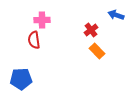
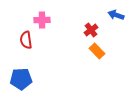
red semicircle: moved 8 px left
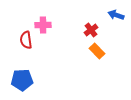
pink cross: moved 1 px right, 5 px down
blue pentagon: moved 1 px right, 1 px down
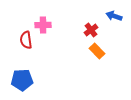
blue arrow: moved 2 px left, 1 px down
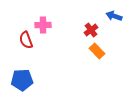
red semicircle: rotated 12 degrees counterclockwise
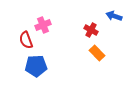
pink cross: rotated 21 degrees counterclockwise
red cross: rotated 24 degrees counterclockwise
orange rectangle: moved 2 px down
blue pentagon: moved 14 px right, 14 px up
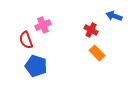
blue pentagon: rotated 20 degrees clockwise
